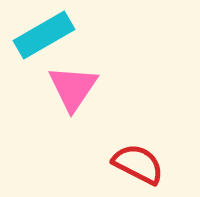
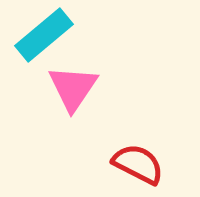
cyan rectangle: rotated 10 degrees counterclockwise
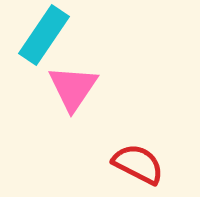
cyan rectangle: rotated 16 degrees counterclockwise
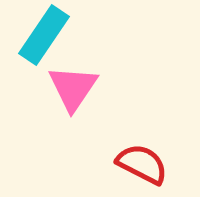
red semicircle: moved 4 px right
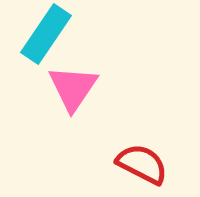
cyan rectangle: moved 2 px right, 1 px up
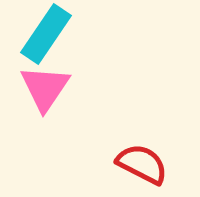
pink triangle: moved 28 px left
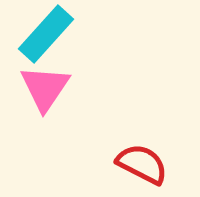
cyan rectangle: rotated 8 degrees clockwise
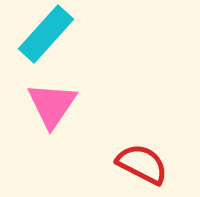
pink triangle: moved 7 px right, 17 px down
